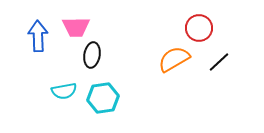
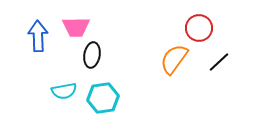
orange semicircle: rotated 24 degrees counterclockwise
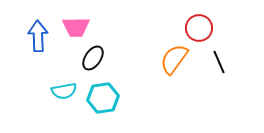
black ellipse: moved 1 px right, 3 px down; rotated 25 degrees clockwise
black line: rotated 70 degrees counterclockwise
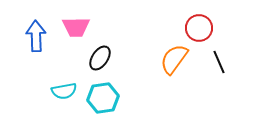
blue arrow: moved 2 px left
black ellipse: moved 7 px right
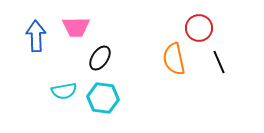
orange semicircle: rotated 48 degrees counterclockwise
cyan hexagon: rotated 16 degrees clockwise
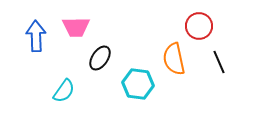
red circle: moved 2 px up
cyan semicircle: rotated 45 degrees counterclockwise
cyan hexagon: moved 35 px right, 14 px up
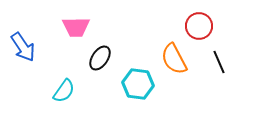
blue arrow: moved 13 px left, 11 px down; rotated 148 degrees clockwise
orange semicircle: rotated 16 degrees counterclockwise
